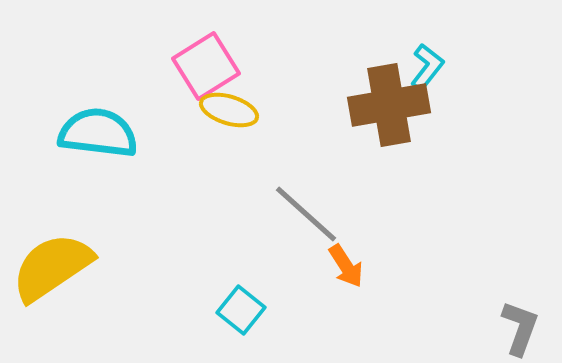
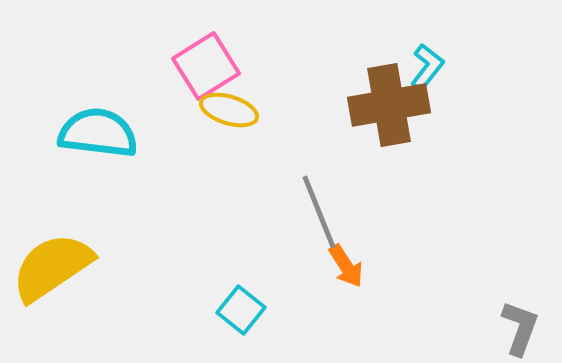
gray line: moved 13 px right, 2 px up; rotated 26 degrees clockwise
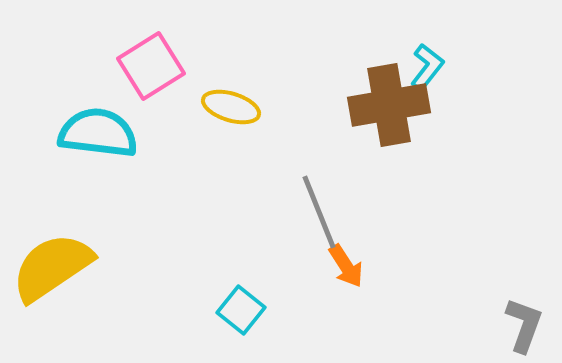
pink square: moved 55 px left
yellow ellipse: moved 2 px right, 3 px up
gray L-shape: moved 4 px right, 3 px up
